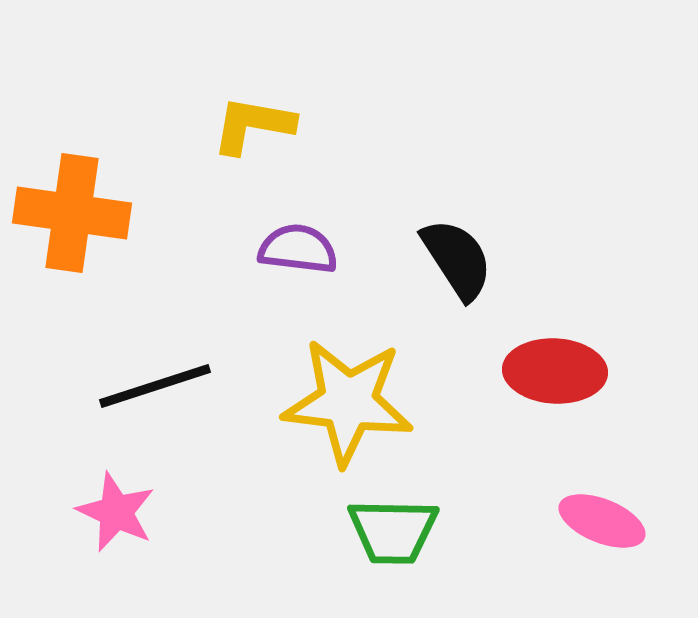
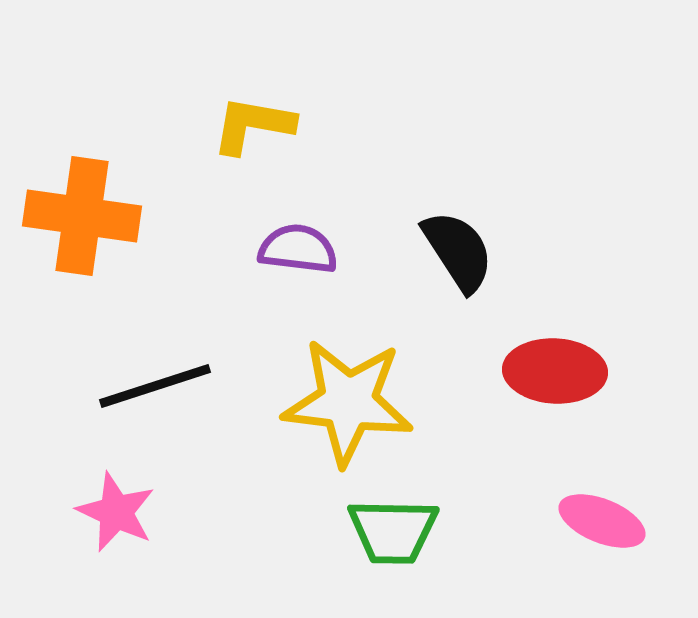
orange cross: moved 10 px right, 3 px down
black semicircle: moved 1 px right, 8 px up
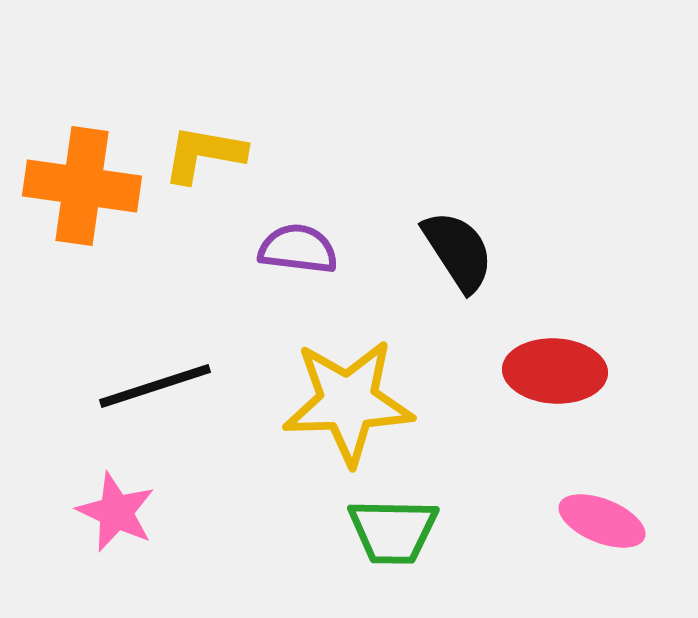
yellow L-shape: moved 49 px left, 29 px down
orange cross: moved 30 px up
yellow star: rotated 9 degrees counterclockwise
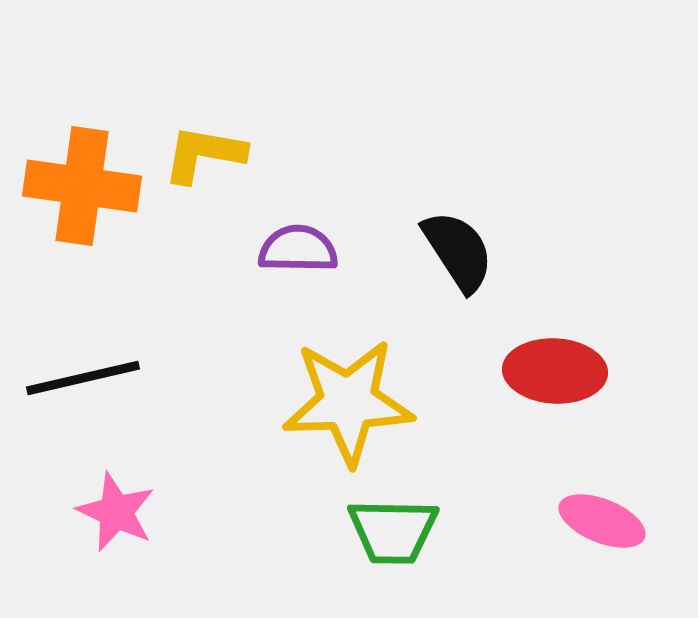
purple semicircle: rotated 6 degrees counterclockwise
black line: moved 72 px left, 8 px up; rotated 5 degrees clockwise
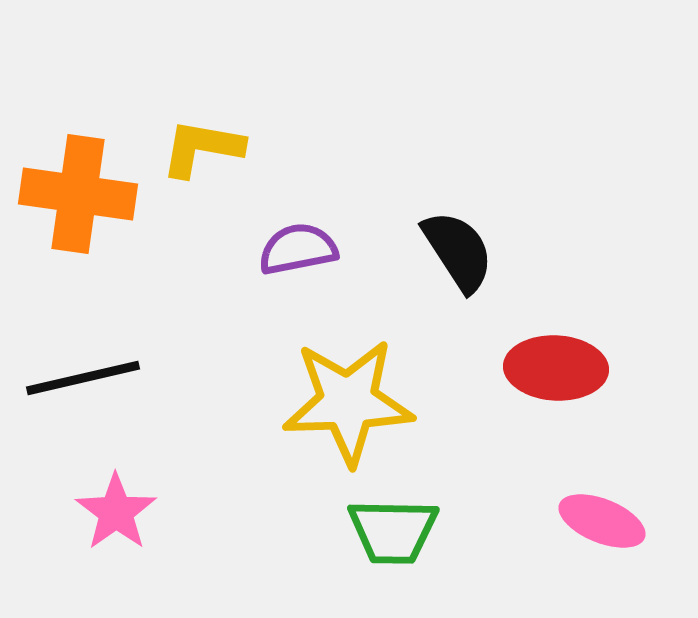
yellow L-shape: moved 2 px left, 6 px up
orange cross: moved 4 px left, 8 px down
purple semicircle: rotated 12 degrees counterclockwise
red ellipse: moved 1 px right, 3 px up
pink star: rotated 12 degrees clockwise
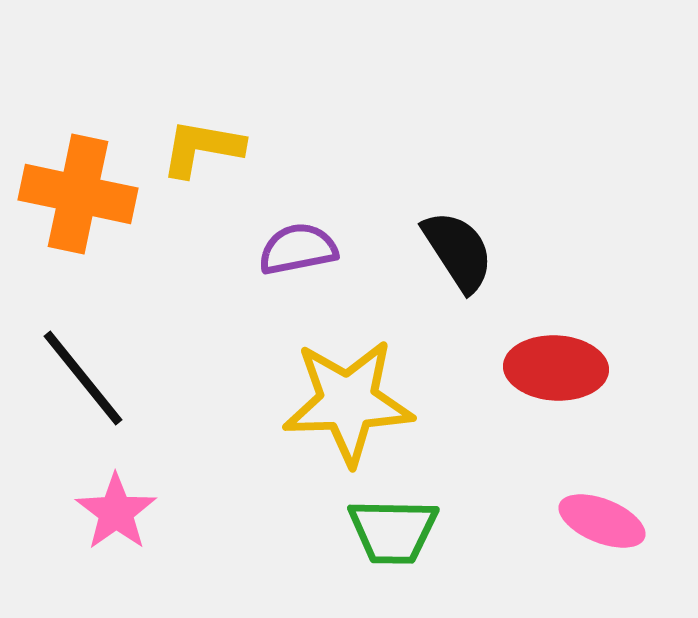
orange cross: rotated 4 degrees clockwise
black line: rotated 64 degrees clockwise
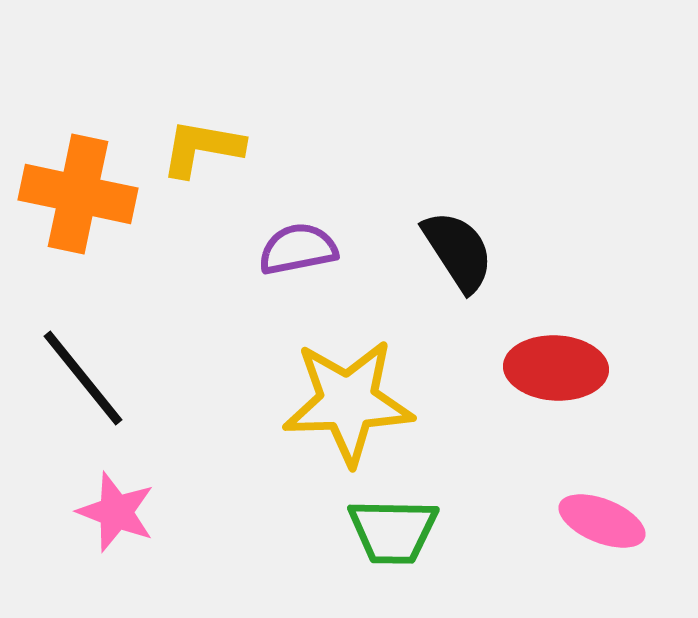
pink star: rotated 16 degrees counterclockwise
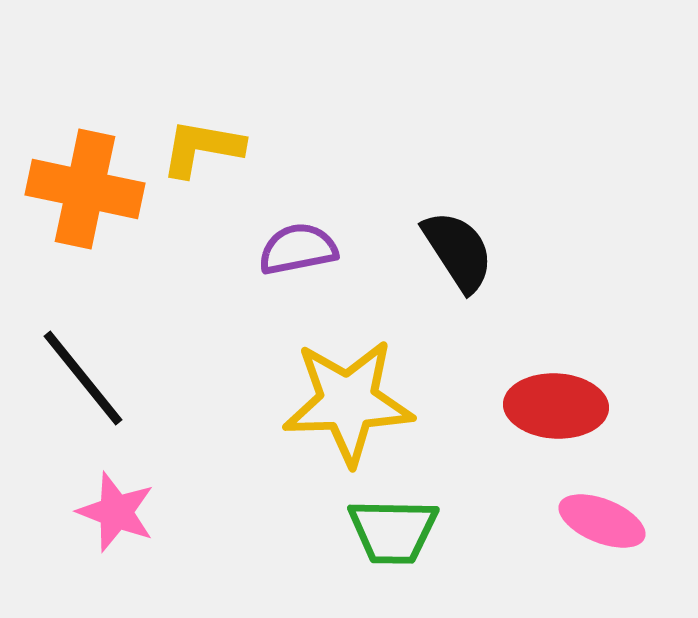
orange cross: moved 7 px right, 5 px up
red ellipse: moved 38 px down
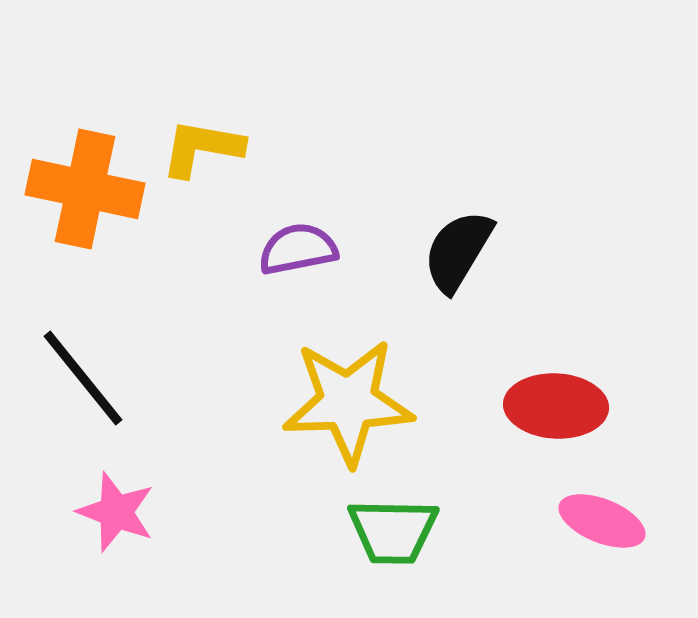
black semicircle: rotated 116 degrees counterclockwise
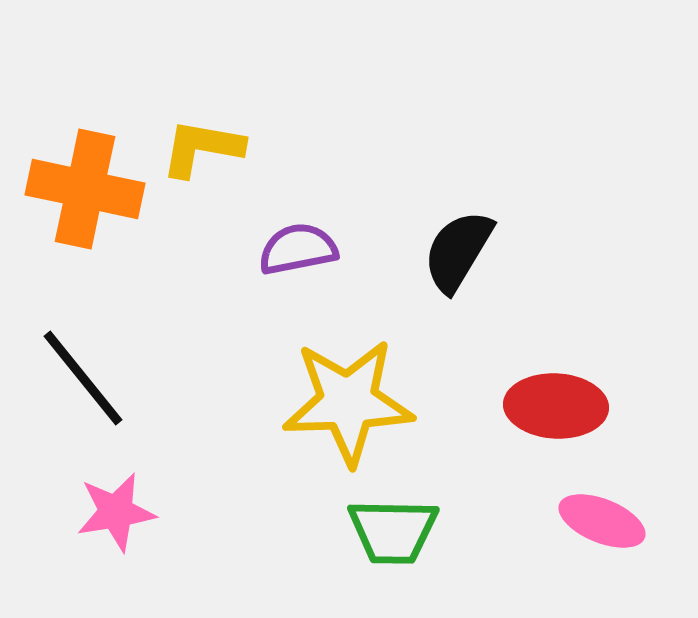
pink star: rotated 30 degrees counterclockwise
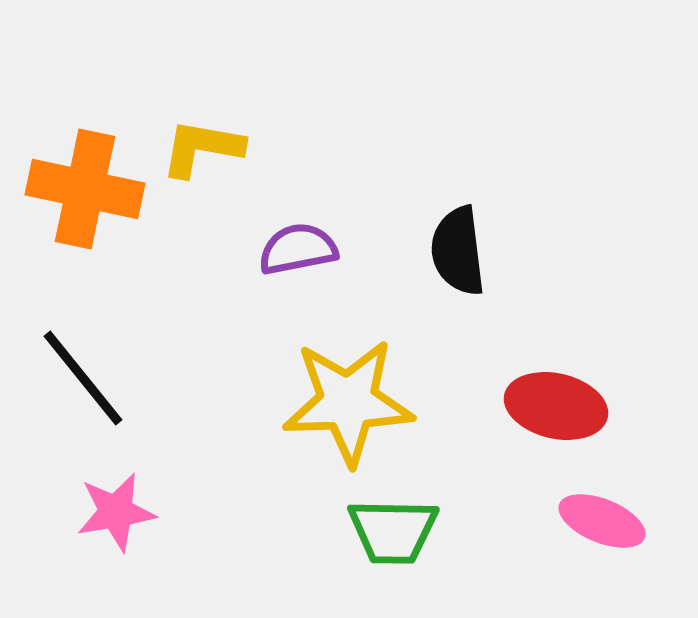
black semicircle: rotated 38 degrees counterclockwise
red ellipse: rotated 10 degrees clockwise
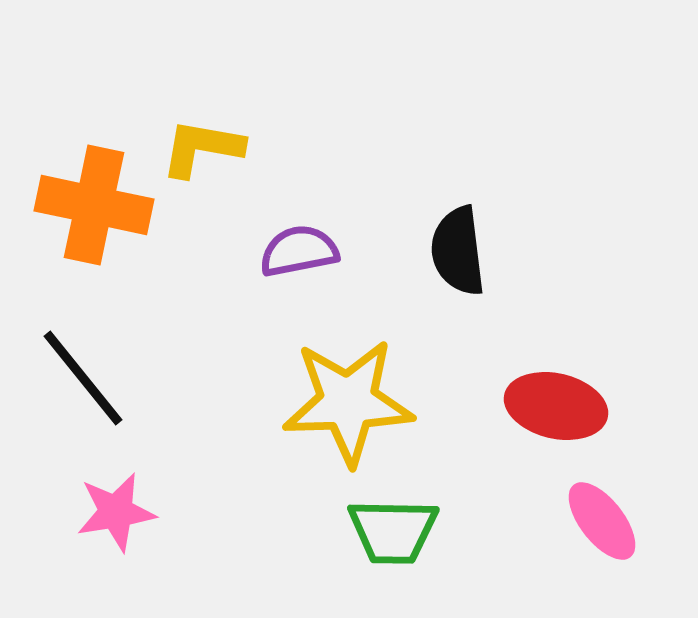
orange cross: moved 9 px right, 16 px down
purple semicircle: moved 1 px right, 2 px down
pink ellipse: rotated 30 degrees clockwise
